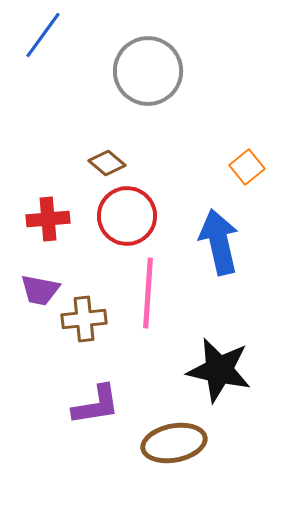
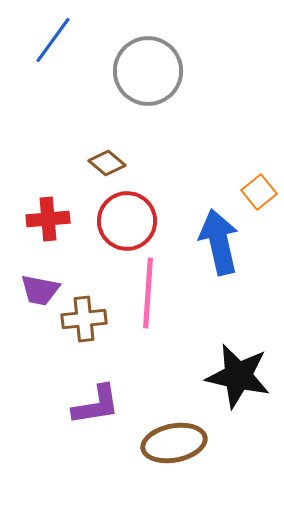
blue line: moved 10 px right, 5 px down
orange square: moved 12 px right, 25 px down
red circle: moved 5 px down
black star: moved 19 px right, 6 px down
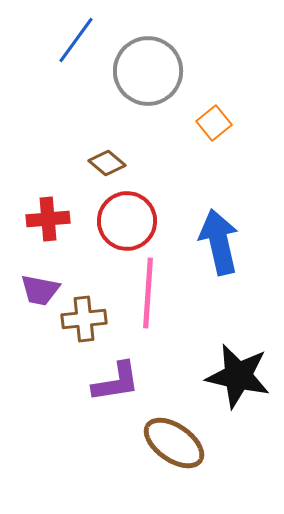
blue line: moved 23 px right
orange square: moved 45 px left, 69 px up
purple L-shape: moved 20 px right, 23 px up
brown ellipse: rotated 46 degrees clockwise
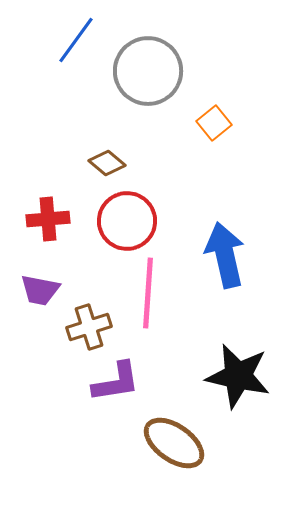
blue arrow: moved 6 px right, 13 px down
brown cross: moved 5 px right, 8 px down; rotated 12 degrees counterclockwise
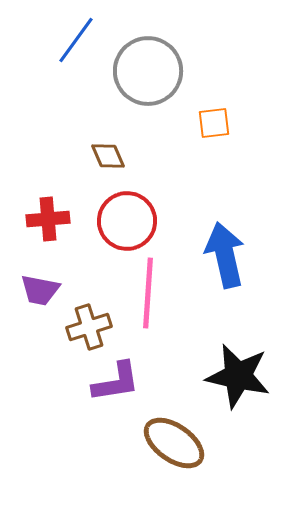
orange square: rotated 32 degrees clockwise
brown diamond: moved 1 px right, 7 px up; rotated 27 degrees clockwise
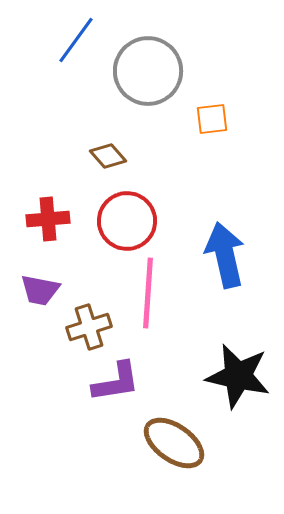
orange square: moved 2 px left, 4 px up
brown diamond: rotated 18 degrees counterclockwise
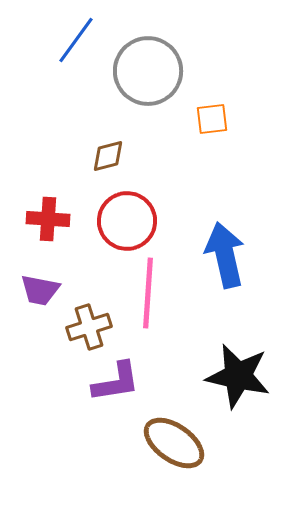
brown diamond: rotated 63 degrees counterclockwise
red cross: rotated 9 degrees clockwise
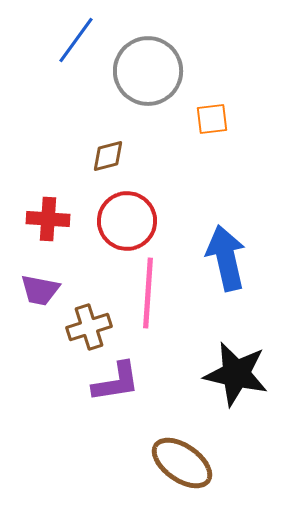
blue arrow: moved 1 px right, 3 px down
black star: moved 2 px left, 2 px up
brown ellipse: moved 8 px right, 20 px down
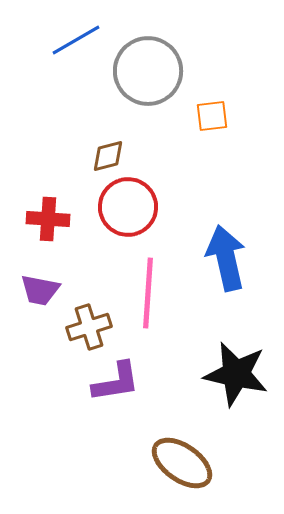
blue line: rotated 24 degrees clockwise
orange square: moved 3 px up
red circle: moved 1 px right, 14 px up
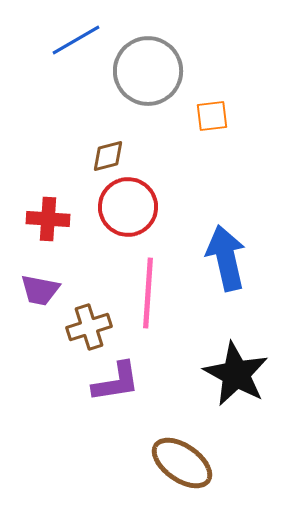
black star: rotated 16 degrees clockwise
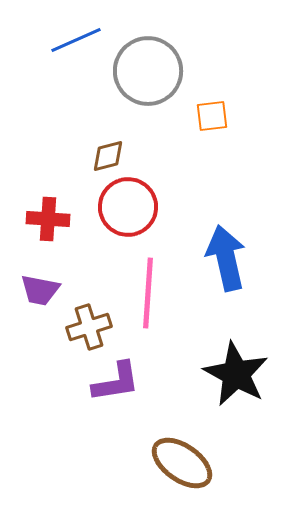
blue line: rotated 6 degrees clockwise
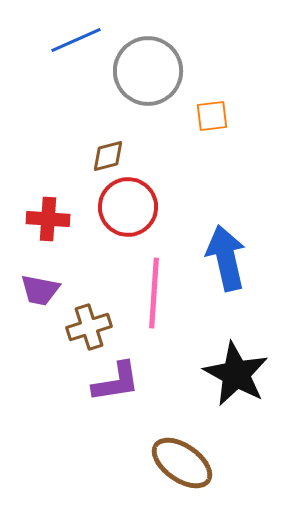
pink line: moved 6 px right
